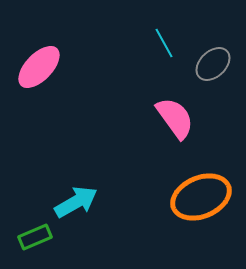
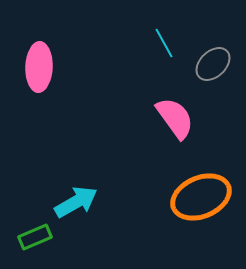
pink ellipse: rotated 42 degrees counterclockwise
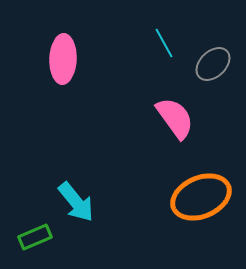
pink ellipse: moved 24 px right, 8 px up
cyan arrow: rotated 81 degrees clockwise
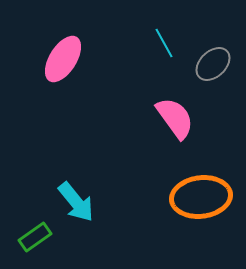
pink ellipse: rotated 30 degrees clockwise
orange ellipse: rotated 16 degrees clockwise
green rectangle: rotated 12 degrees counterclockwise
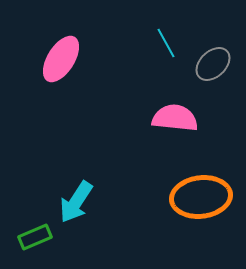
cyan line: moved 2 px right
pink ellipse: moved 2 px left
pink semicircle: rotated 48 degrees counterclockwise
cyan arrow: rotated 72 degrees clockwise
green rectangle: rotated 12 degrees clockwise
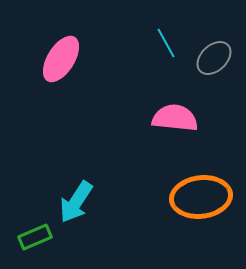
gray ellipse: moved 1 px right, 6 px up
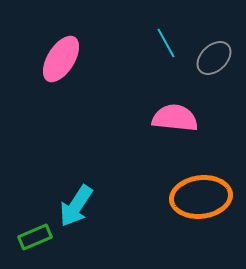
cyan arrow: moved 4 px down
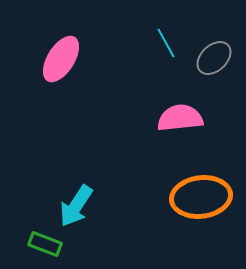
pink semicircle: moved 5 px right; rotated 12 degrees counterclockwise
green rectangle: moved 10 px right, 7 px down; rotated 44 degrees clockwise
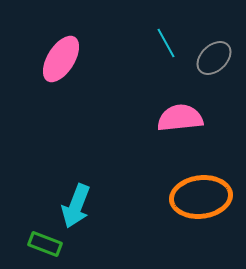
cyan arrow: rotated 12 degrees counterclockwise
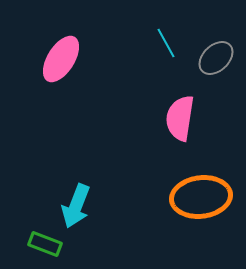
gray ellipse: moved 2 px right
pink semicircle: rotated 75 degrees counterclockwise
